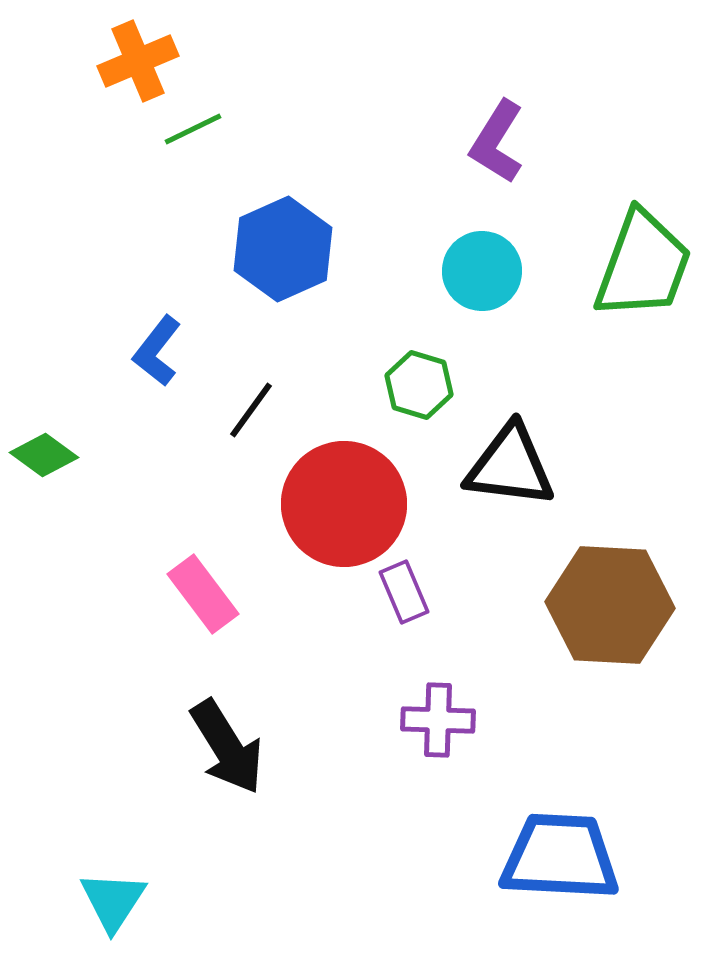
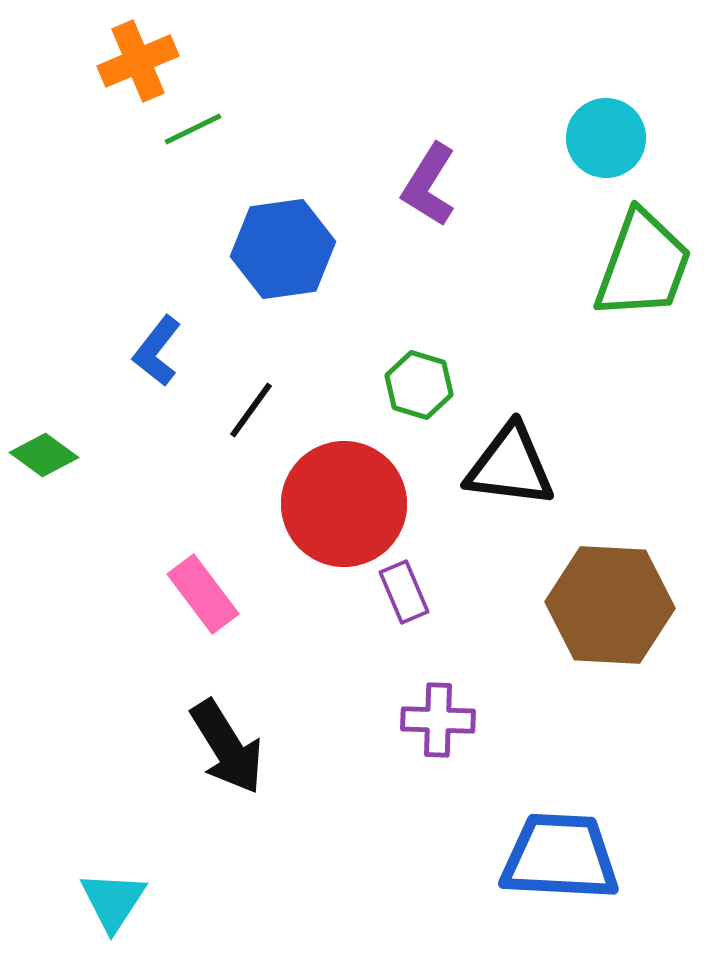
purple L-shape: moved 68 px left, 43 px down
blue hexagon: rotated 16 degrees clockwise
cyan circle: moved 124 px right, 133 px up
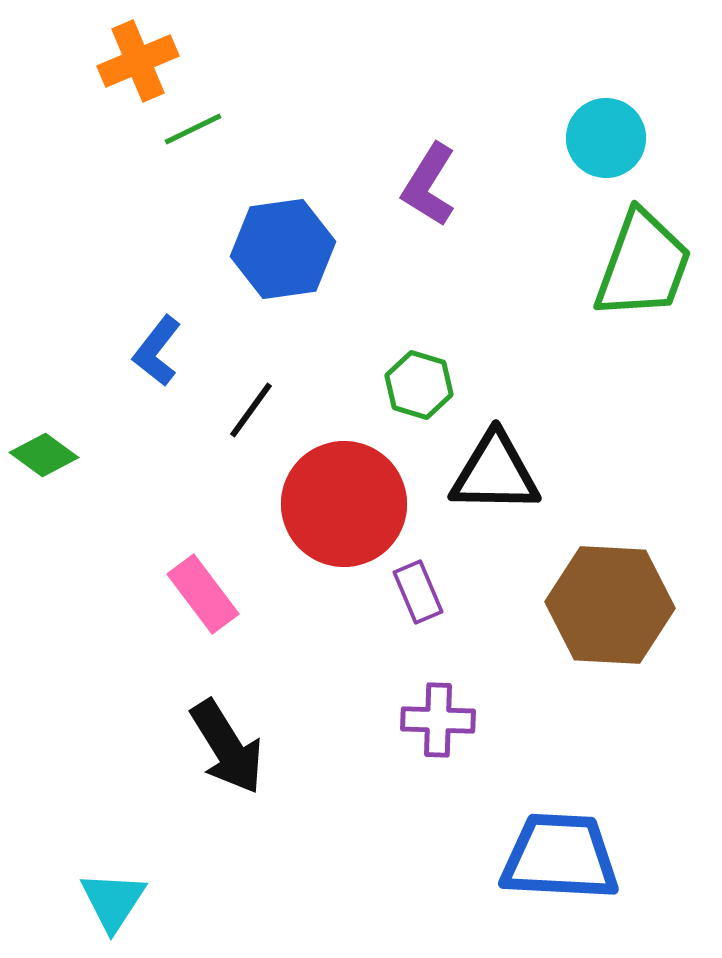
black triangle: moved 15 px left, 7 px down; rotated 6 degrees counterclockwise
purple rectangle: moved 14 px right
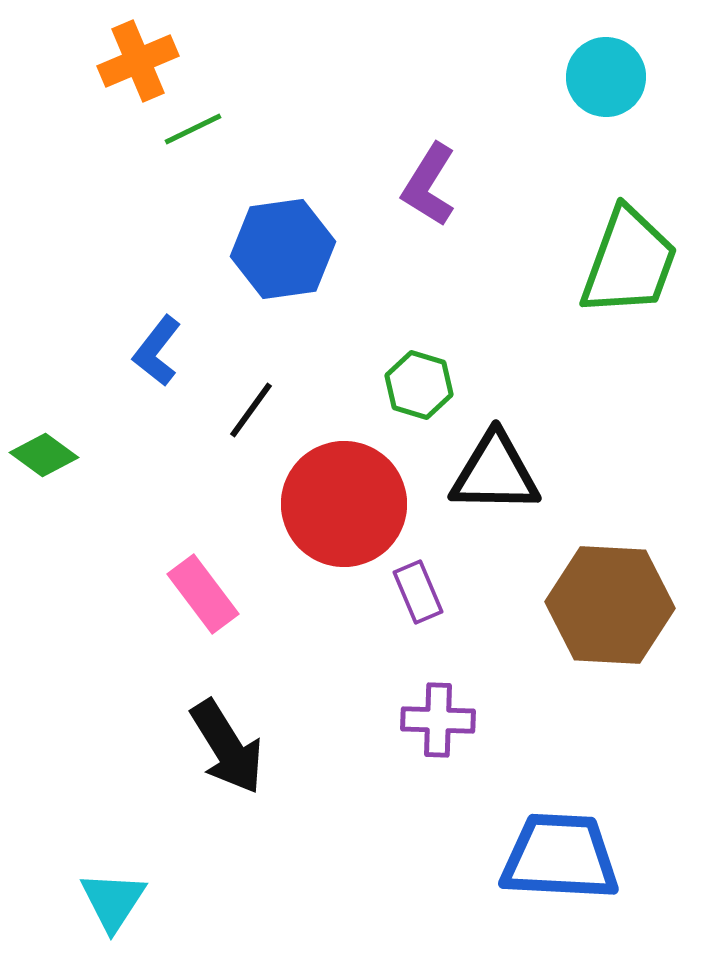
cyan circle: moved 61 px up
green trapezoid: moved 14 px left, 3 px up
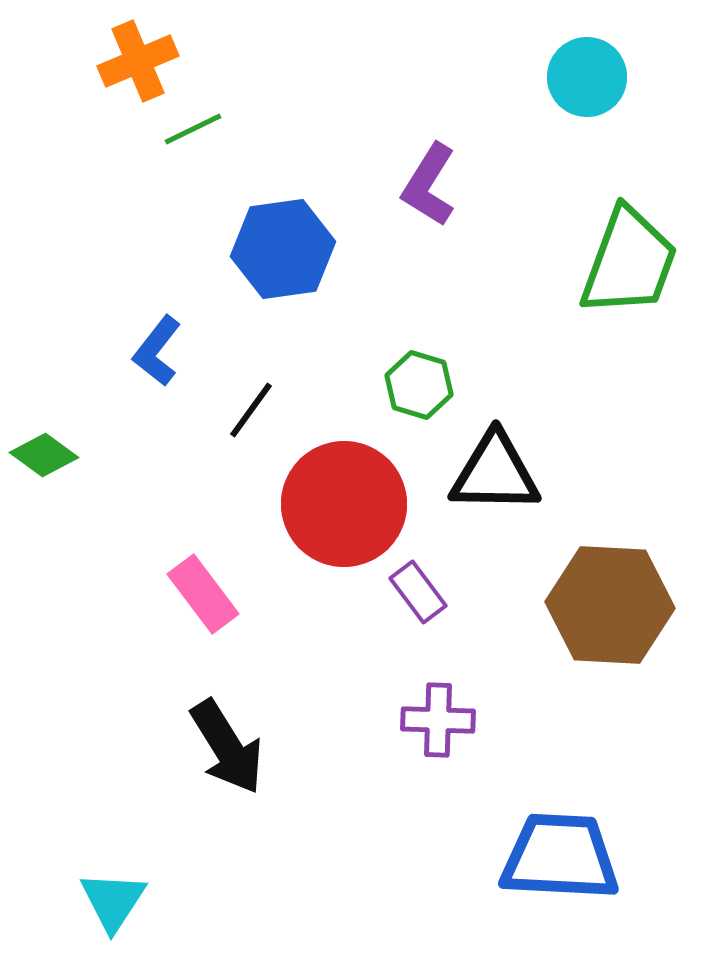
cyan circle: moved 19 px left
purple rectangle: rotated 14 degrees counterclockwise
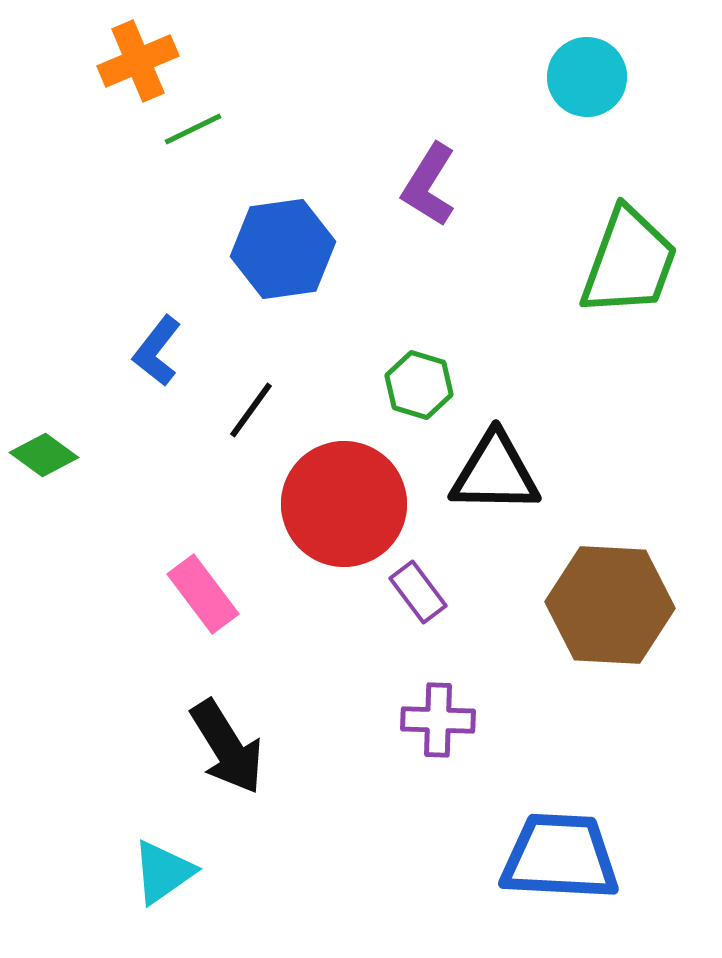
cyan triangle: moved 50 px right, 29 px up; rotated 22 degrees clockwise
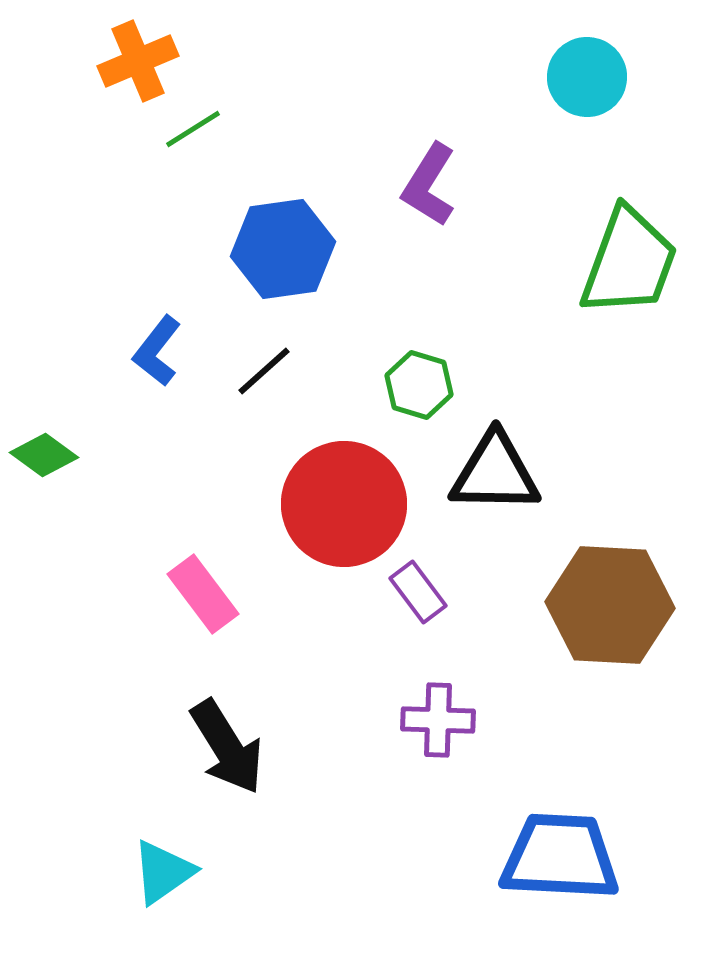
green line: rotated 6 degrees counterclockwise
black line: moved 13 px right, 39 px up; rotated 12 degrees clockwise
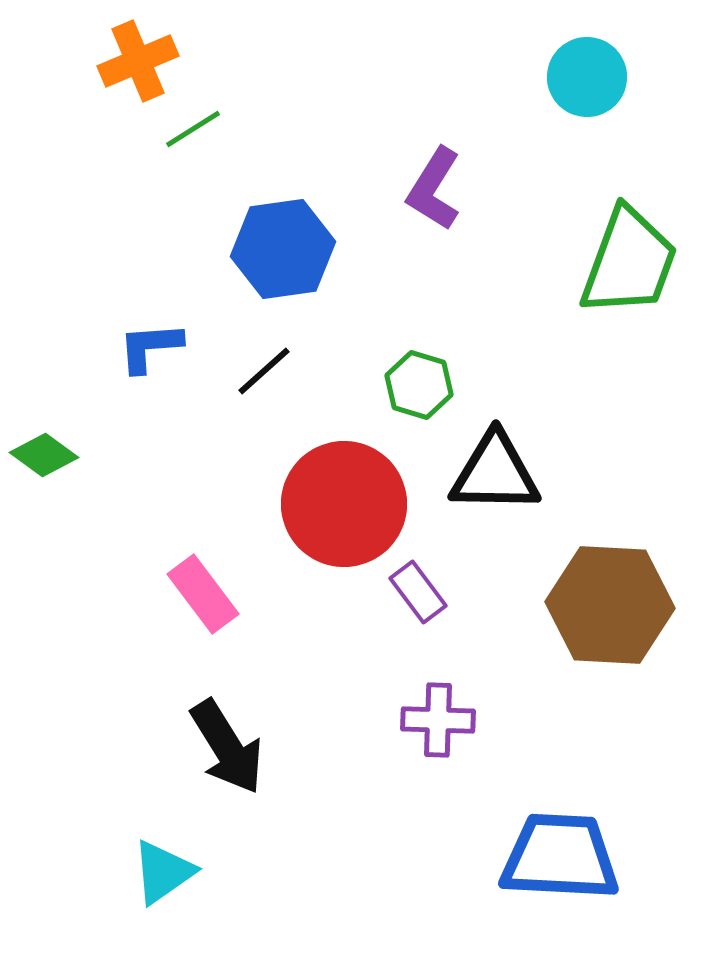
purple L-shape: moved 5 px right, 4 px down
blue L-shape: moved 7 px left, 4 px up; rotated 48 degrees clockwise
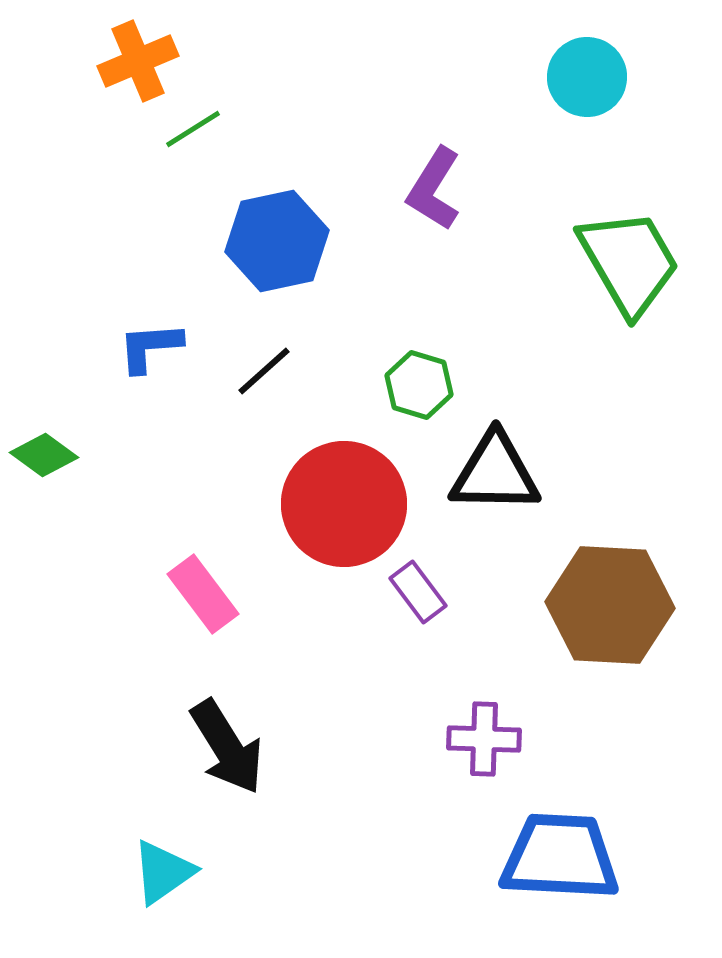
blue hexagon: moved 6 px left, 8 px up; rotated 4 degrees counterclockwise
green trapezoid: rotated 50 degrees counterclockwise
purple cross: moved 46 px right, 19 px down
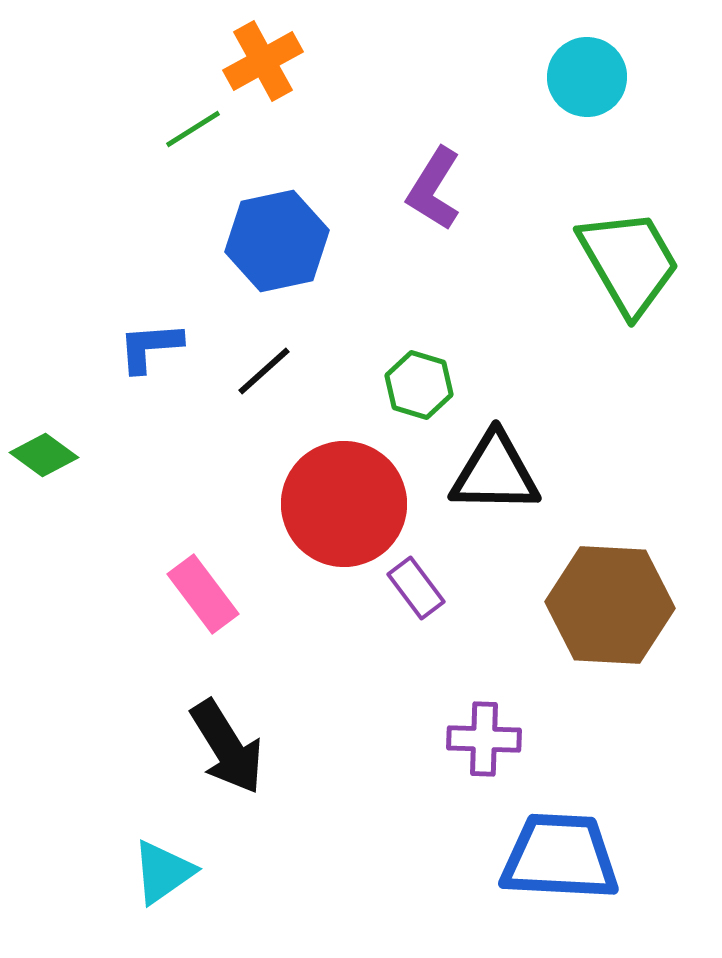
orange cross: moved 125 px right; rotated 6 degrees counterclockwise
purple rectangle: moved 2 px left, 4 px up
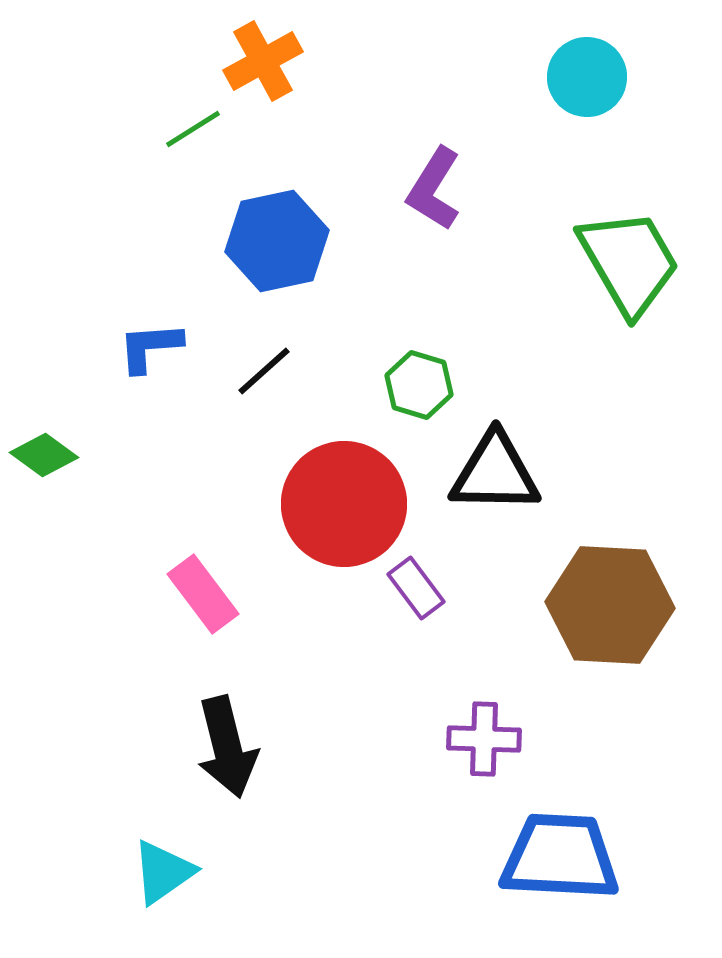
black arrow: rotated 18 degrees clockwise
